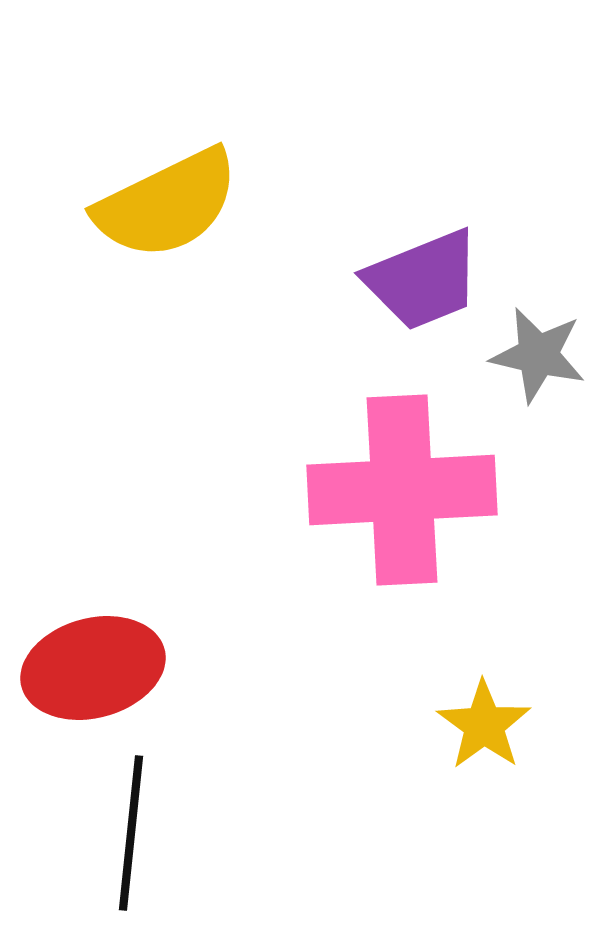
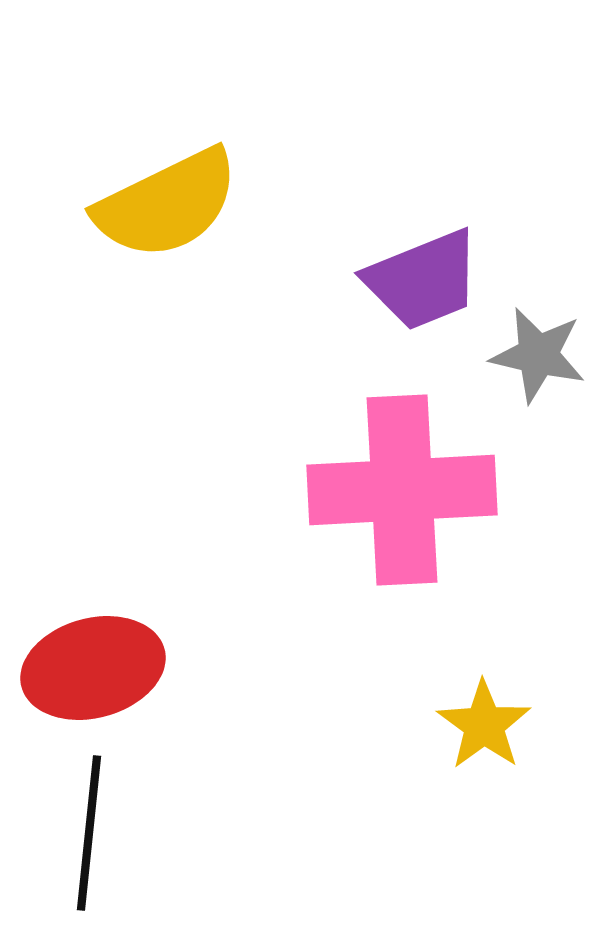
black line: moved 42 px left
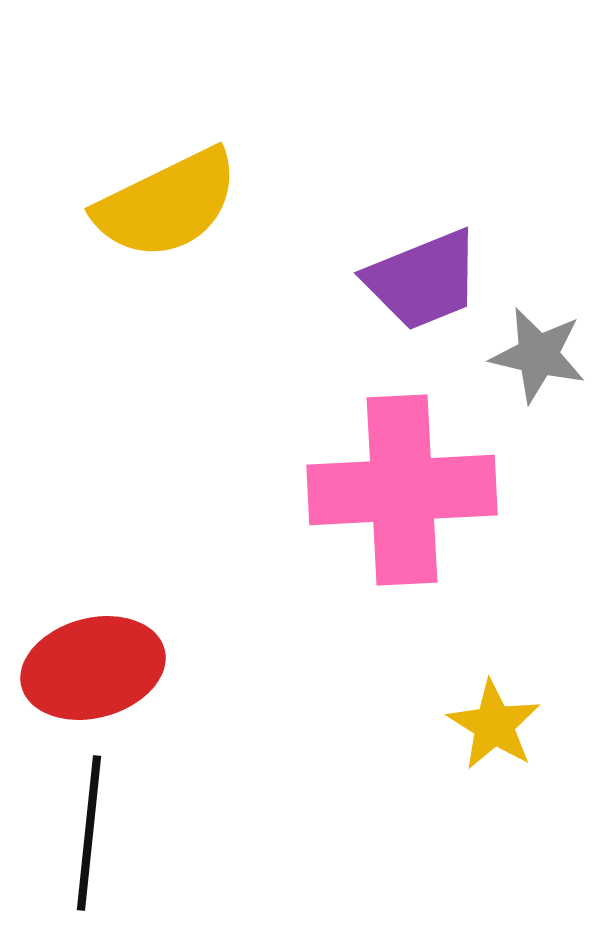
yellow star: moved 10 px right; rotated 4 degrees counterclockwise
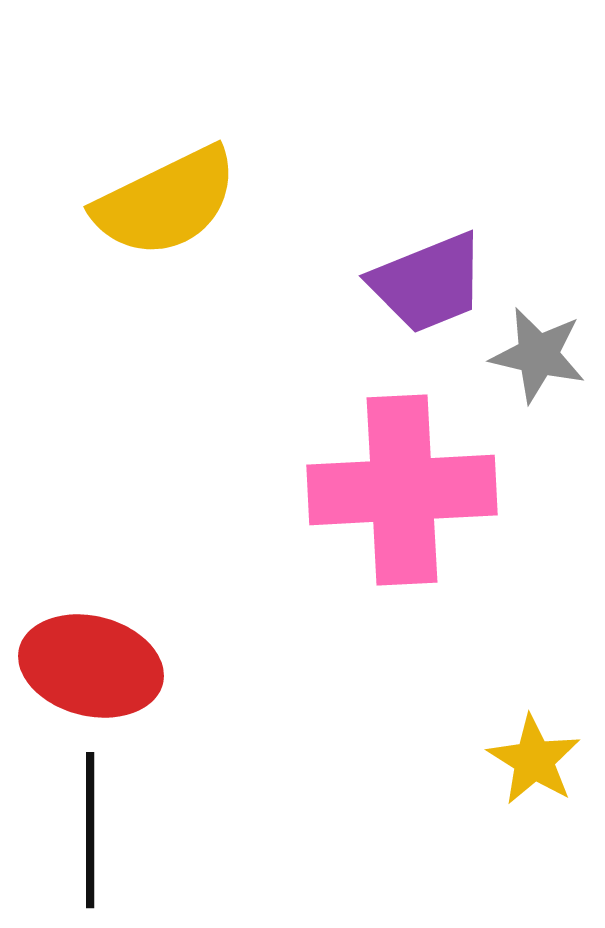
yellow semicircle: moved 1 px left, 2 px up
purple trapezoid: moved 5 px right, 3 px down
red ellipse: moved 2 px left, 2 px up; rotated 29 degrees clockwise
yellow star: moved 40 px right, 35 px down
black line: moved 1 px right, 3 px up; rotated 6 degrees counterclockwise
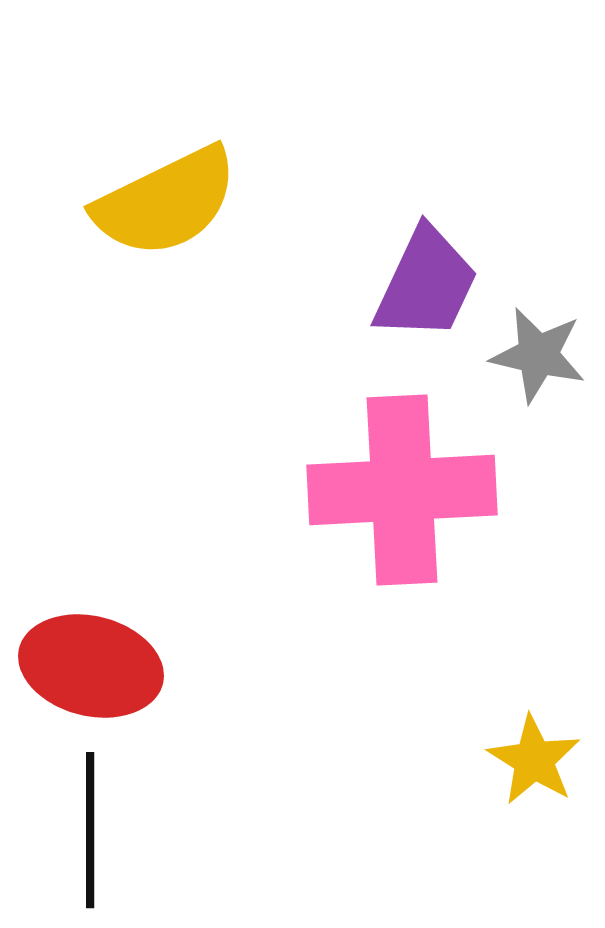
purple trapezoid: moved 2 px left, 1 px down; rotated 43 degrees counterclockwise
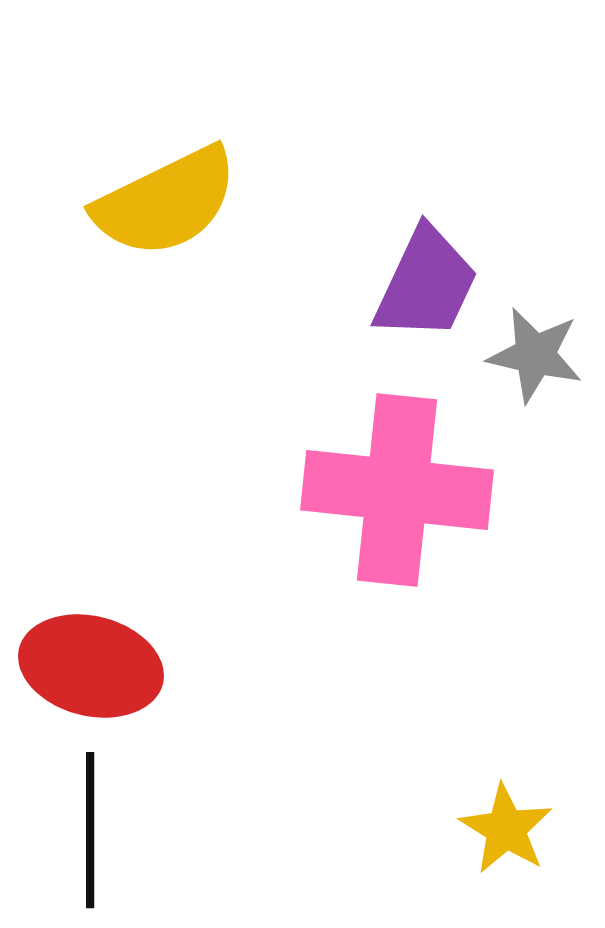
gray star: moved 3 px left
pink cross: moved 5 px left; rotated 9 degrees clockwise
yellow star: moved 28 px left, 69 px down
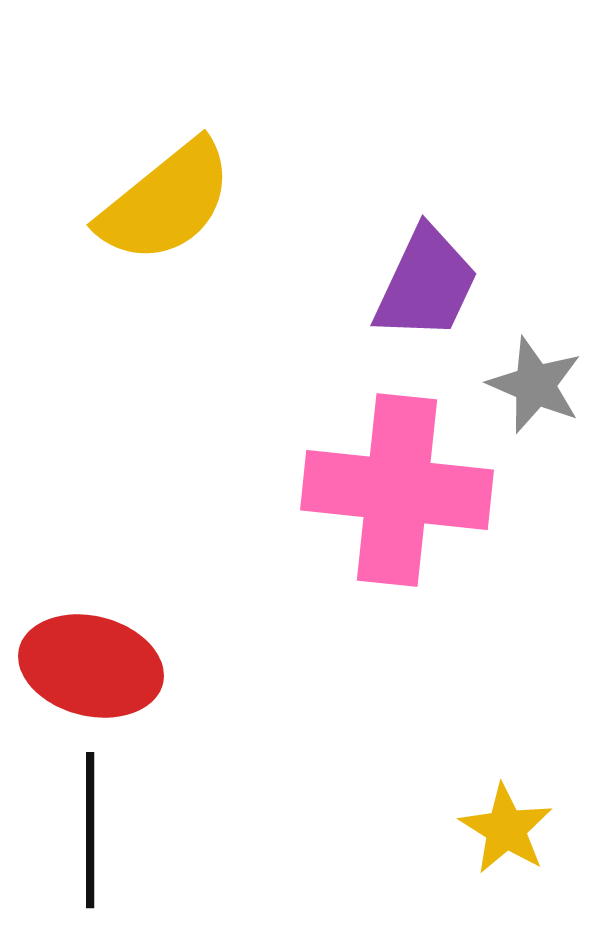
yellow semicircle: rotated 13 degrees counterclockwise
gray star: moved 30 px down; rotated 10 degrees clockwise
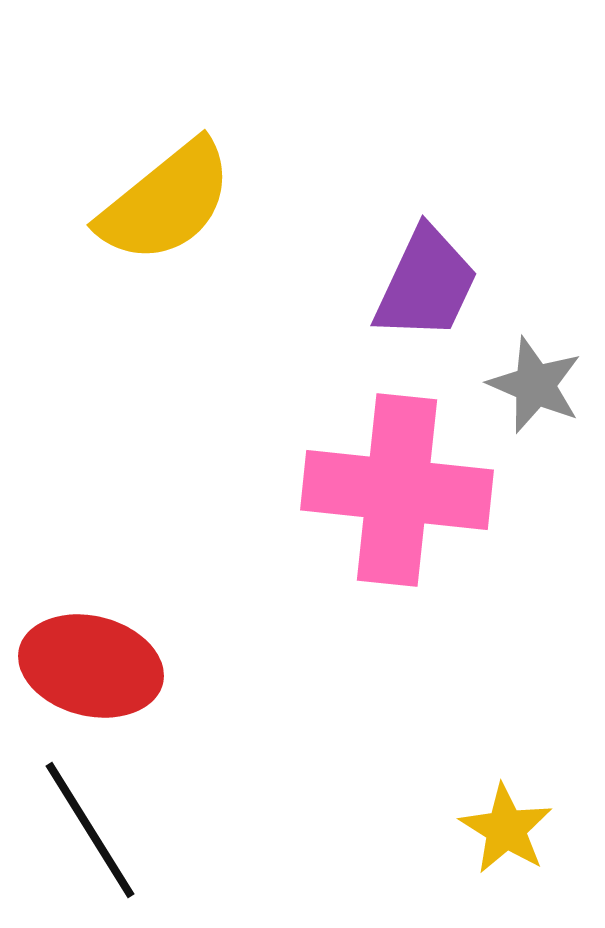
black line: rotated 32 degrees counterclockwise
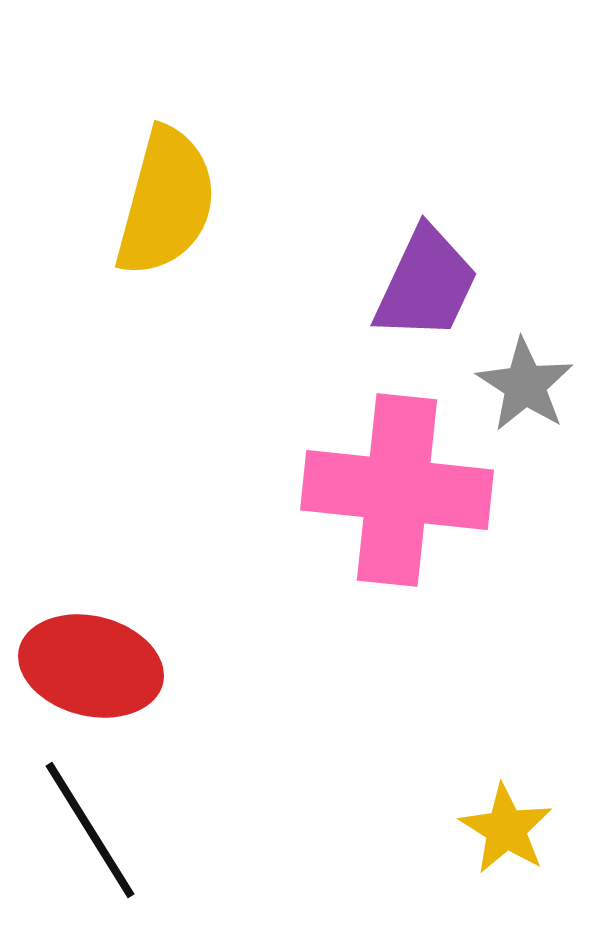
yellow semicircle: rotated 36 degrees counterclockwise
gray star: moved 10 px left; rotated 10 degrees clockwise
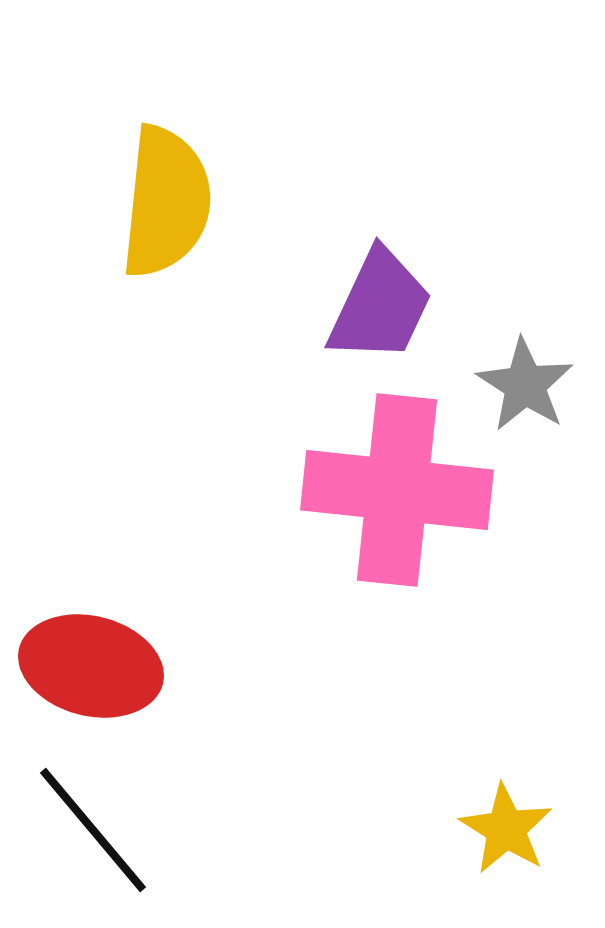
yellow semicircle: rotated 9 degrees counterclockwise
purple trapezoid: moved 46 px left, 22 px down
black line: moved 3 px right; rotated 8 degrees counterclockwise
